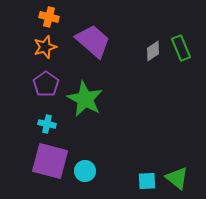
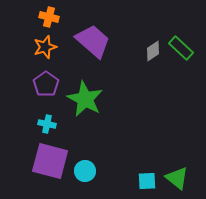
green rectangle: rotated 25 degrees counterclockwise
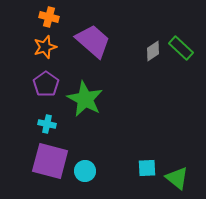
cyan square: moved 13 px up
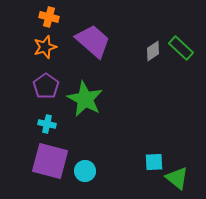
purple pentagon: moved 2 px down
cyan square: moved 7 px right, 6 px up
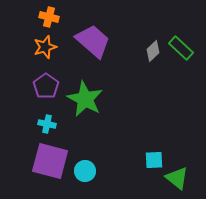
gray diamond: rotated 10 degrees counterclockwise
cyan square: moved 2 px up
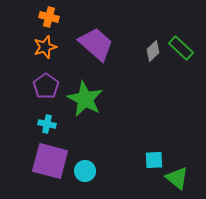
purple trapezoid: moved 3 px right, 3 px down
